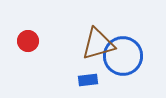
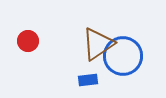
brown triangle: rotated 18 degrees counterclockwise
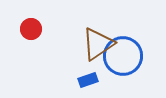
red circle: moved 3 px right, 12 px up
blue rectangle: rotated 12 degrees counterclockwise
